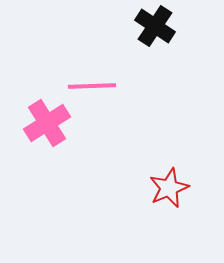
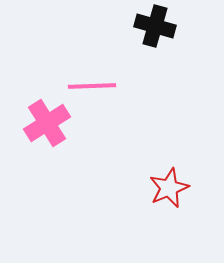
black cross: rotated 18 degrees counterclockwise
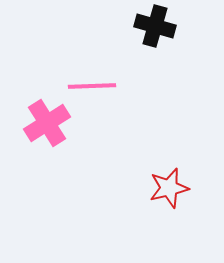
red star: rotated 9 degrees clockwise
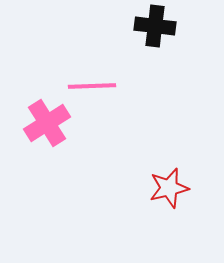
black cross: rotated 9 degrees counterclockwise
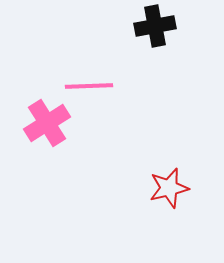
black cross: rotated 18 degrees counterclockwise
pink line: moved 3 px left
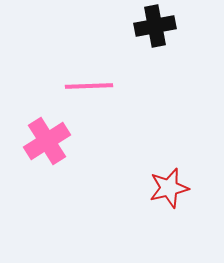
pink cross: moved 18 px down
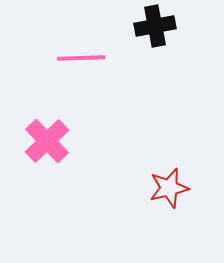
pink line: moved 8 px left, 28 px up
pink cross: rotated 12 degrees counterclockwise
